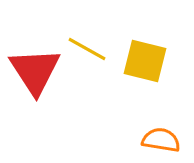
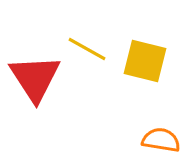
red triangle: moved 7 px down
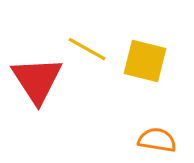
red triangle: moved 2 px right, 2 px down
orange semicircle: moved 4 px left
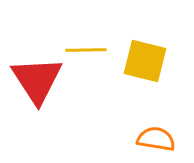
yellow line: moved 1 px left, 1 px down; rotated 30 degrees counterclockwise
orange semicircle: moved 1 px left, 1 px up
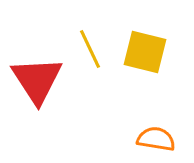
yellow line: moved 4 px right, 1 px up; rotated 66 degrees clockwise
yellow square: moved 9 px up
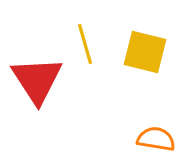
yellow line: moved 5 px left, 5 px up; rotated 9 degrees clockwise
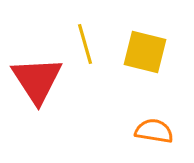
orange semicircle: moved 2 px left, 8 px up
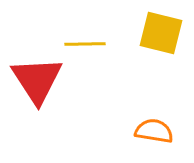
yellow line: rotated 75 degrees counterclockwise
yellow square: moved 16 px right, 19 px up
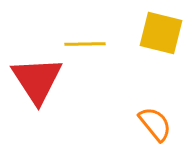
orange semicircle: moved 1 px right, 7 px up; rotated 42 degrees clockwise
